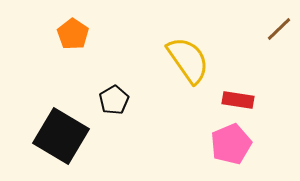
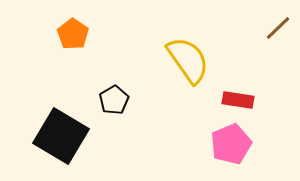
brown line: moved 1 px left, 1 px up
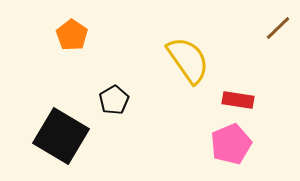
orange pentagon: moved 1 px left, 1 px down
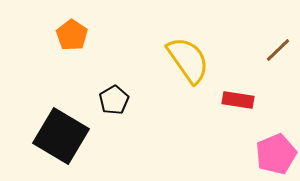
brown line: moved 22 px down
pink pentagon: moved 45 px right, 10 px down
